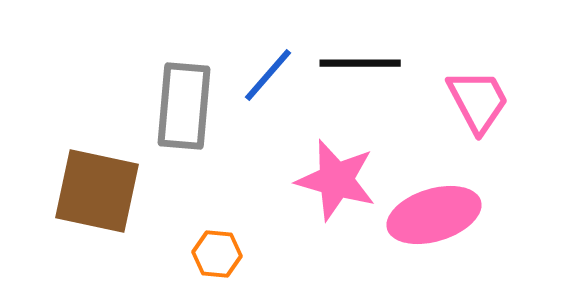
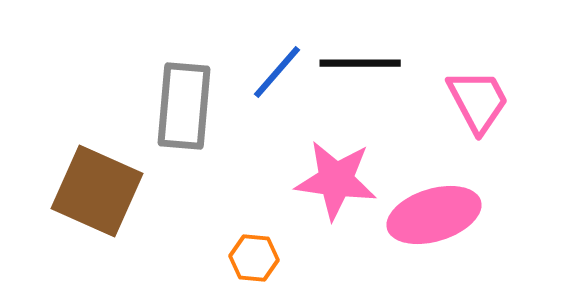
blue line: moved 9 px right, 3 px up
pink star: rotated 8 degrees counterclockwise
brown square: rotated 12 degrees clockwise
orange hexagon: moved 37 px right, 4 px down
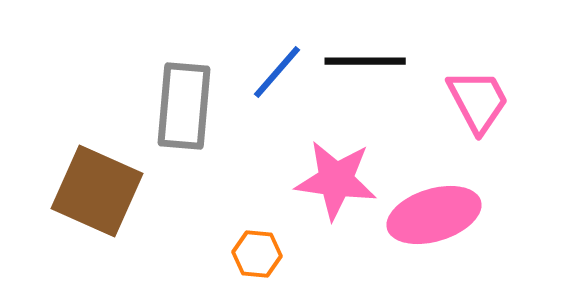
black line: moved 5 px right, 2 px up
orange hexagon: moved 3 px right, 4 px up
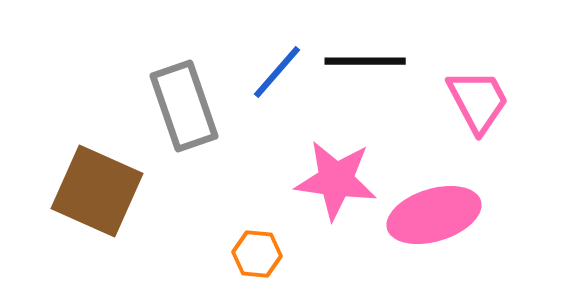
gray rectangle: rotated 24 degrees counterclockwise
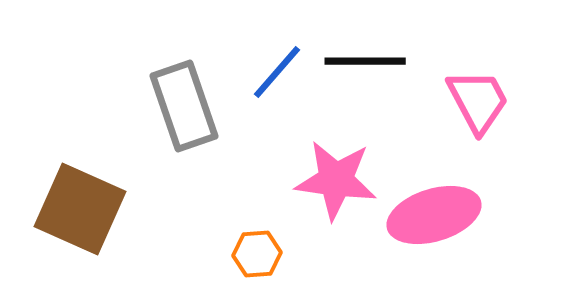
brown square: moved 17 px left, 18 px down
orange hexagon: rotated 9 degrees counterclockwise
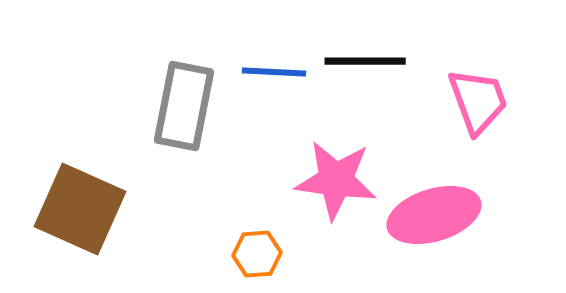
blue line: moved 3 px left; rotated 52 degrees clockwise
pink trapezoid: rotated 8 degrees clockwise
gray rectangle: rotated 30 degrees clockwise
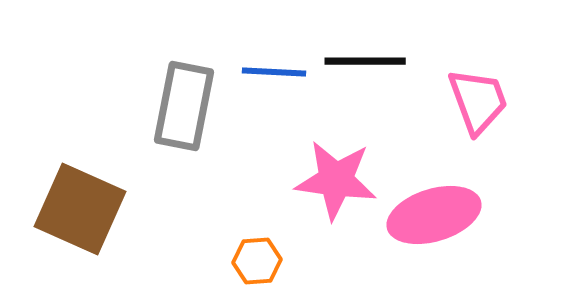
orange hexagon: moved 7 px down
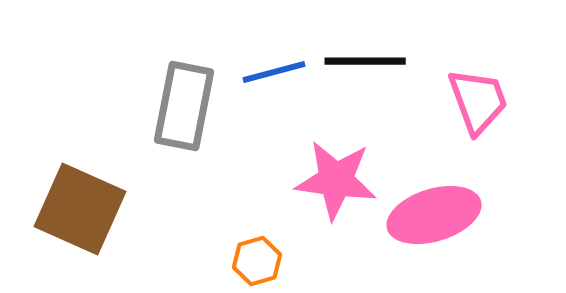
blue line: rotated 18 degrees counterclockwise
orange hexagon: rotated 12 degrees counterclockwise
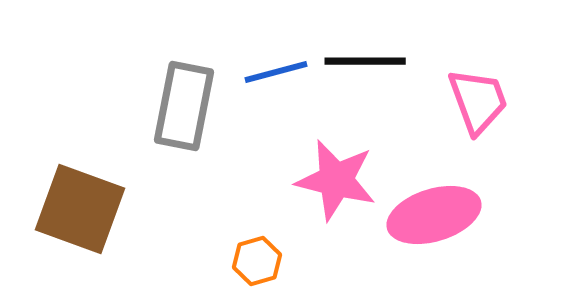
blue line: moved 2 px right
pink star: rotated 6 degrees clockwise
brown square: rotated 4 degrees counterclockwise
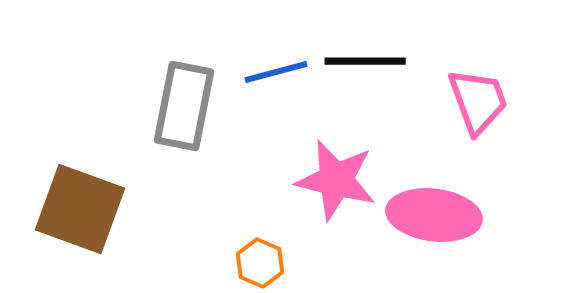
pink ellipse: rotated 24 degrees clockwise
orange hexagon: moved 3 px right, 2 px down; rotated 21 degrees counterclockwise
